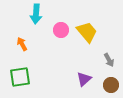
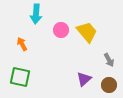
green square: rotated 20 degrees clockwise
brown circle: moved 2 px left
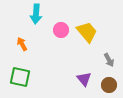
purple triangle: rotated 28 degrees counterclockwise
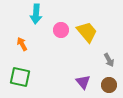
purple triangle: moved 1 px left, 3 px down
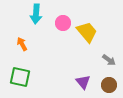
pink circle: moved 2 px right, 7 px up
gray arrow: rotated 24 degrees counterclockwise
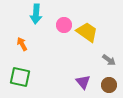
pink circle: moved 1 px right, 2 px down
yellow trapezoid: rotated 15 degrees counterclockwise
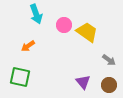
cyan arrow: rotated 24 degrees counterclockwise
orange arrow: moved 6 px right, 2 px down; rotated 96 degrees counterclockwise
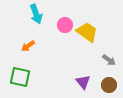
pink circle: moved 1 px right
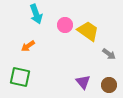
yellow trapezoid: moved 1 px right, 1 px up
gray arrow: moved 6 px up
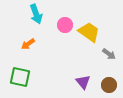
yellow trapezoid: moved 1 px right, 1 px down
orange arrow: moved 2 px up
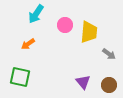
cyan arrow: rotated 54 degrees clockwise
yellow trapezoid: rotated 60 degrees clockwise
